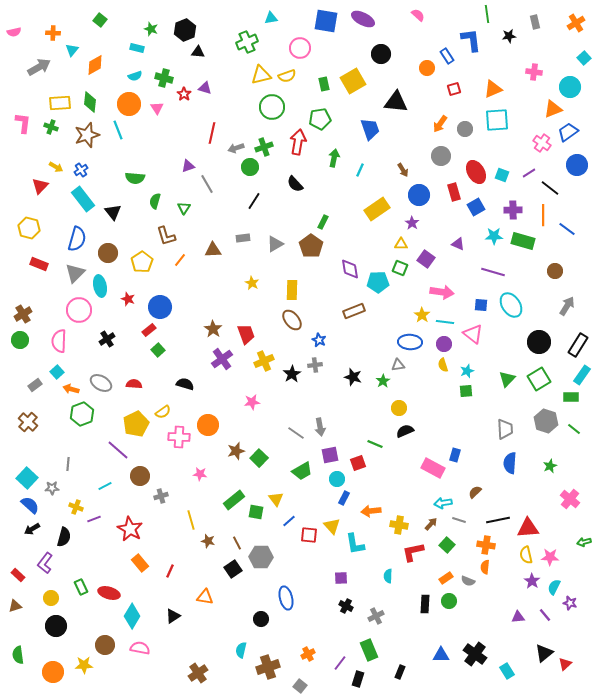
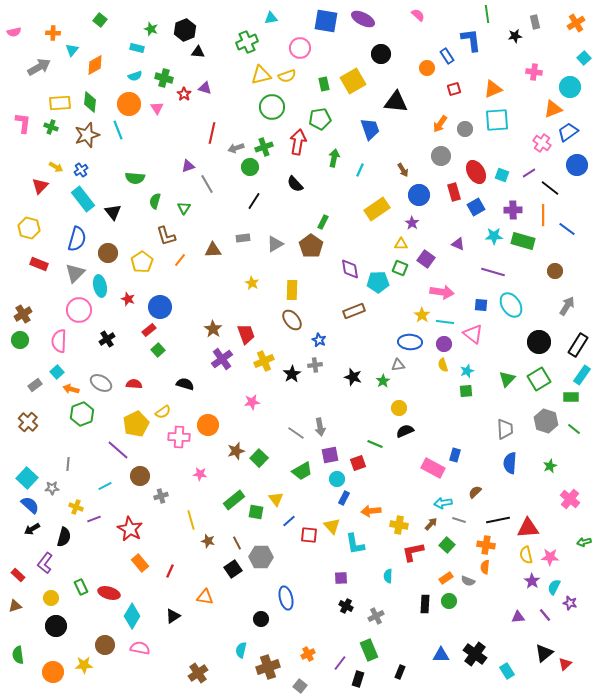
black star at (509, 36): moved 6 px right
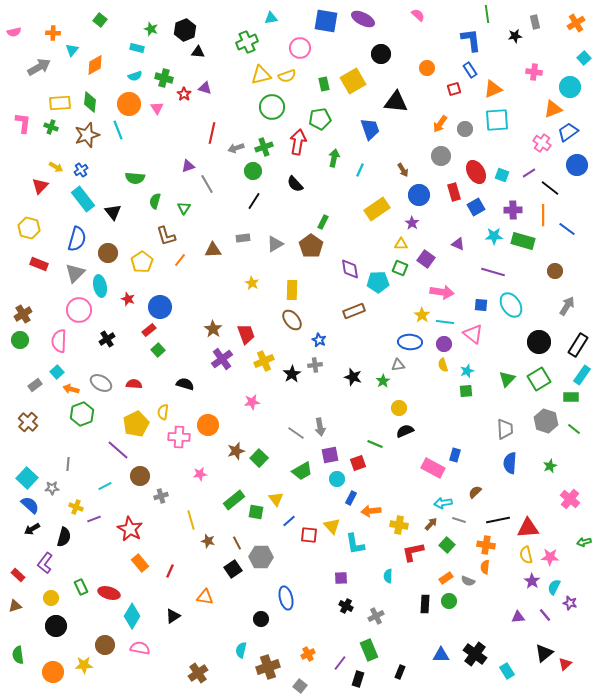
blue rectangle at (447, 56): moved 23 px right, 14 px down
green circle at (250, 167): moved 3 px right, 4 px down
yellow semicircle at (163, 412): rotated 133 degrees clockwise
pink star at (200, 474): rotated 16 degrees counterclockwise
blue rectangle at (344, 498): moved 7 px right
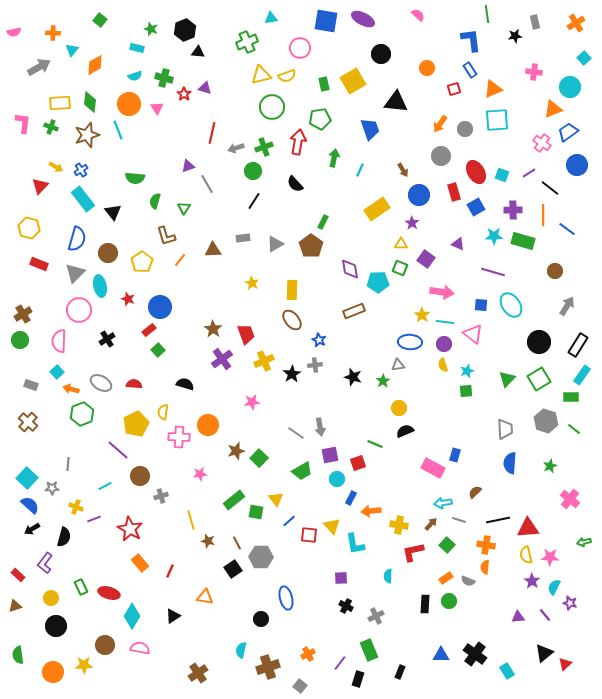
gray rectangle at (35, 385): moved 4 px left; rotated 56 degrees clockwise
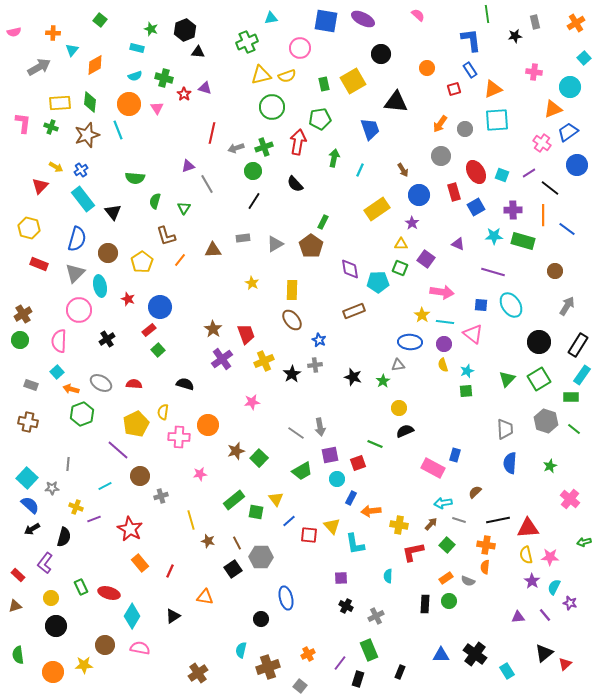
brown cross at (28, 422): rotated 30 degrees counterclockwise
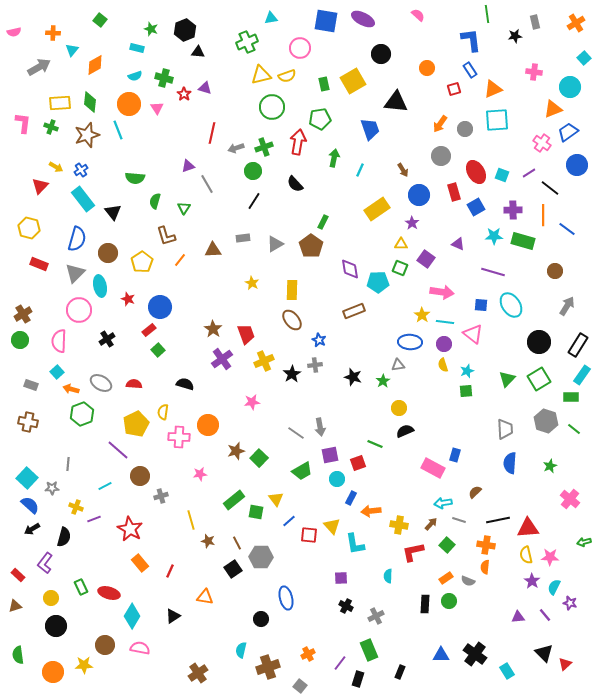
black triangle at (544, 653): rotated 36 degrees counterclockwise
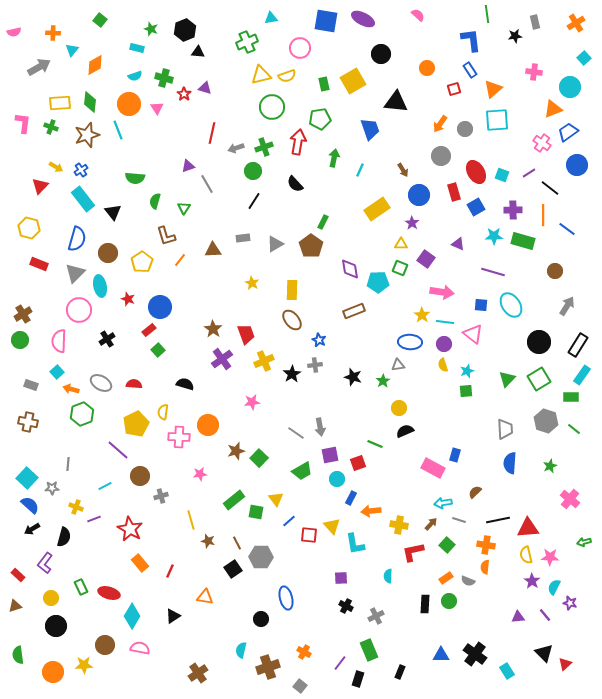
orange triangle at (493, 89): rotated 18 degrees counterclockwise
orange cross at (308, 654): moved 4 px left, 2 px up; rotated 32 degrees counterclockwise
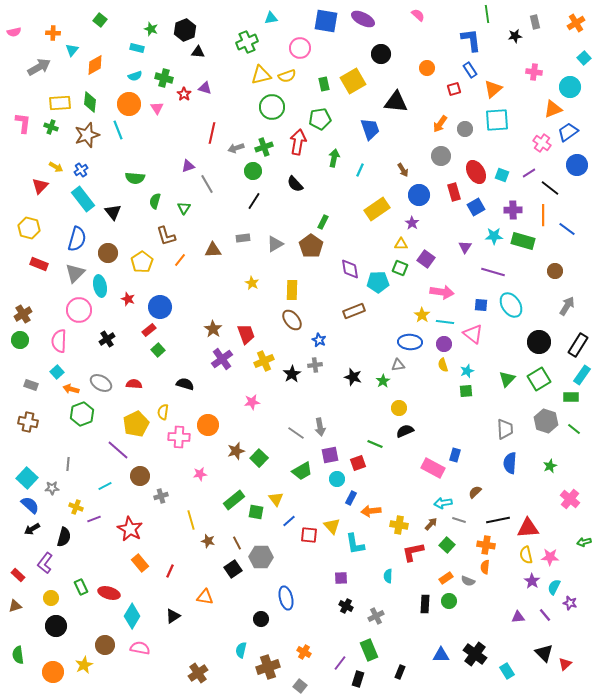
purple triangle at (458, 244): moved 7 px right, 3 px down; rotated 40 degrees clockwise
yellow star at (84, 665): rotated 24 degrees counterclockwise
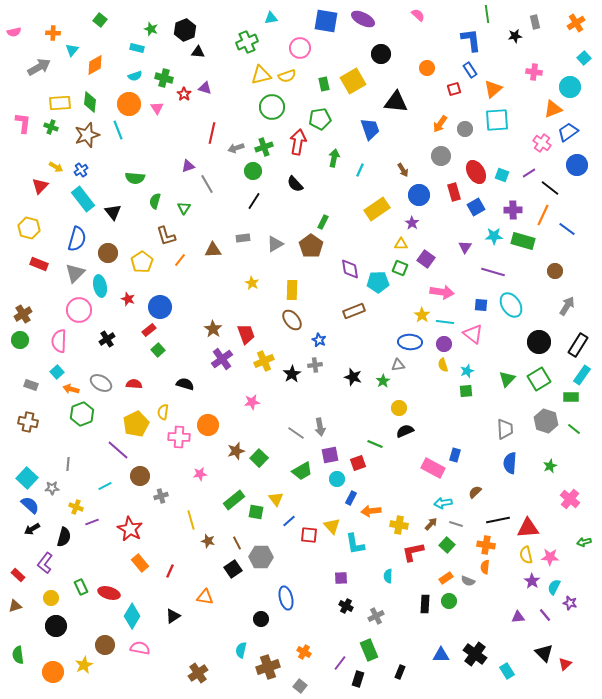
orange line at (543, 215): rotated 25 degrees clockwise
purple line at (94, 519): moved 2 px left, 3 px down
gray line at (459, 520): moved 3 px left, 4 px down
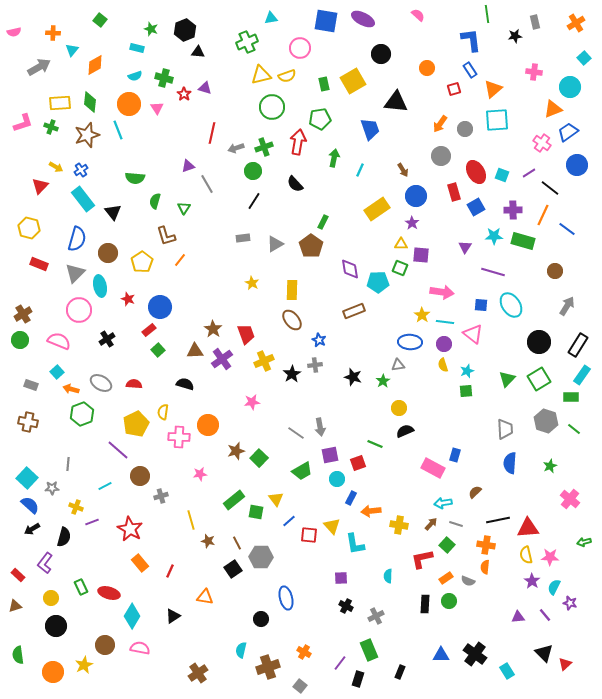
pink L-shape at (23, 123): rotated 65 degrees clockwise
blue circle at (419, 195): moved 3 px left, 1 px down
brown triangle at (213, 250): moved 18 px left, 101 px down
purple square at (426, 259): moved 5 px left, 4 px up; rotated 30 degrees counterclockwise
pink semicircle at (59, 341): rotated 110 degrees clockwise
red L-shape at (413, 552): moved 9 px right, 7 px down
